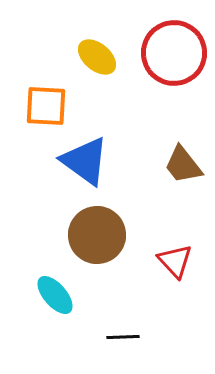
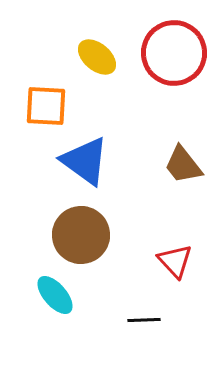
brown circle: moved 16 px left
black line: moved 21 px right, 17 px up
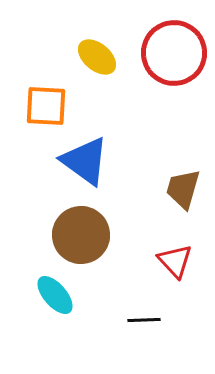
brown trapezoid: moved 24 px down; rotated 54 degrees clockwise
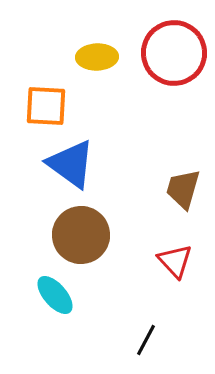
yellow ellipse: rotated 42 degrees counterclockwise
blue triangle: moved 14 px left, 3 px down
black line: moved 2 px right, 20 px down; rotated 60 degrees counterclockwise
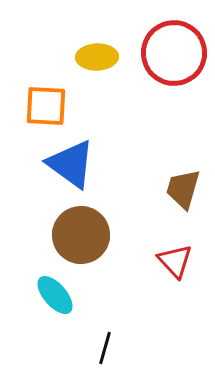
black line: moved 41 px left, 8 px down; rotated 12 degrees counterclockwise
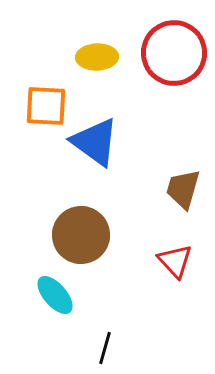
blue triangle: moved 24 px right, 22 px up
